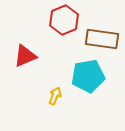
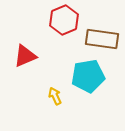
yellow arrow: rotated 48 degrees counterclockwise
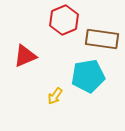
yellow arrow: rotated 120 degrees counterclockwise
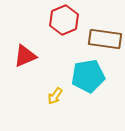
brown rectangle: moved 3 px right
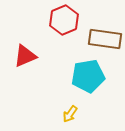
yellow arrow: moved 15 px right, 18 px down
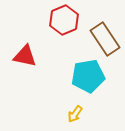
brown rectangle: rotated 48 degrees clockwise
red triangle: rotated 35 degrees clockwise
yellow arrow: moved 5 px right
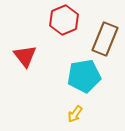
brown rectangle: rotated 56 degrees clockwise
red triangle: rotated 40 degrees clockwise
cyan pentagon: moved 4 px left
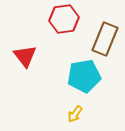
red hexagon: moved 1 px up; rotated 16 degrees clockwise
